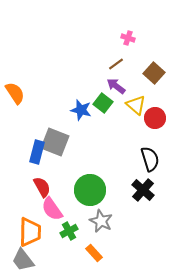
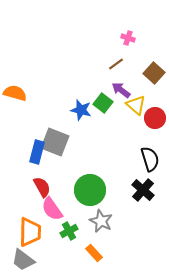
purple arrow: moved 5 px right, 4 px down
orange semicircle: rotated 40 degrees counterclockwise
gray trapezoid: rotated 15 degrees counterclockwise
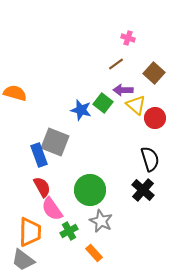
purple arrow: moved 2 px right; rotated 36 degrees counterclockwise
blue rectangle: moved 2 px right, 3 px down; rotated 35 degrees counterclockwise
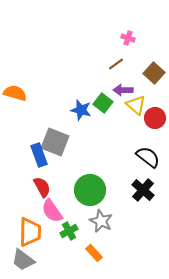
black semicircle: moved 2 px left, 2 px up; rotated 35 degrees counterclockwise
pink semicircle: moved 2 px down
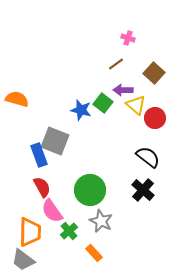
orange semicircle: moved 2 px right, 6 px down
gray square: moved 1 px up
green cross: rotated 12 degrees counterclockwise
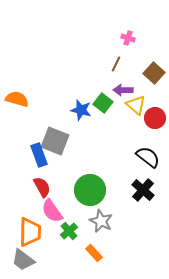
brown line: rotated 28 degrees counterclockwise
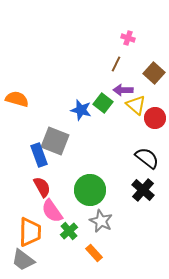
black semicircle: moved 1 px left, 1 px down
